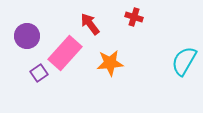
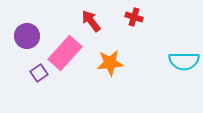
red arrow: moved 1 px right, 3 px up
cyan semicircle: rotated 120 degrees counterclockwise
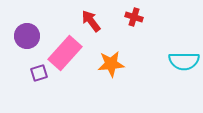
orange star: moved 1 px right, 1 px down
purple square: rotated 18 degrees clockwise
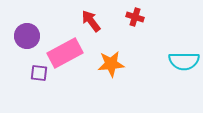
red cross: moved 1 px right
pink rectangle: rotated 20 degrees clockwise
purple square: rotated 24 degrees clockwise
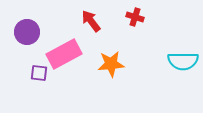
purple circle: moved 4 px up
pink rectangle: moved 1 px left, 1 px down
cyan semicircle: moved 1 px left
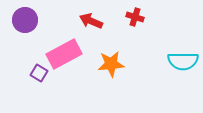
red arrow: rotated 30 degrees counterclockwise
purple circle: moved 2 px left, 12 px up
purple square: rotated 24 degrees clockwise
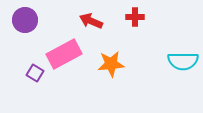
red cross: rotated 18 degrees counterclockwise
purple square: moved 4 px left
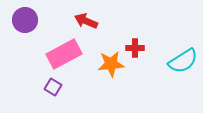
red cross: moved 31 px down
red arrow: moved 5 px left
cyan semicircle: rotated 32 degrees counterclockwise
purple square: moved 18 px right, 14 px down
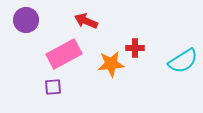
purple circle: moved 1 px right
purple square: rotated 36 degrees counterclockwise
